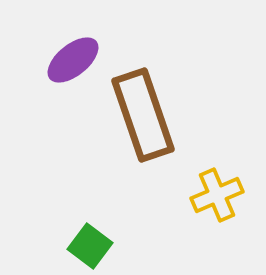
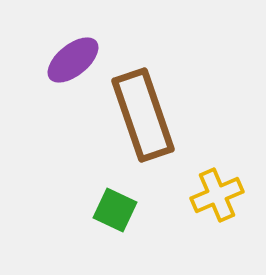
green square: moved 25 px right, 36 px up; rotated 12 degrees counterclockwise
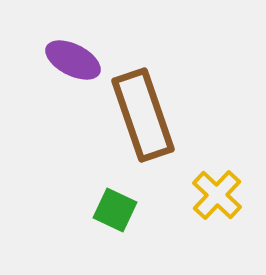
purple ellipse: rotated 66 degrees clockwise
yellow cross: rotated 24 degrees counterclockwise
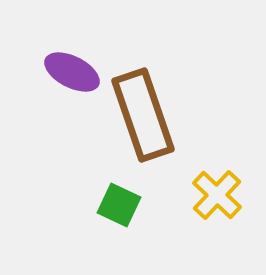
purple ellipse: moved 1 px left, 12 px down
green square: moved 4 px right, 5 px up
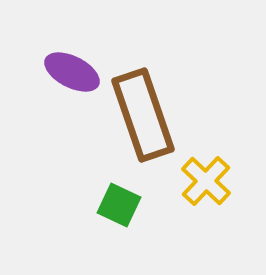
yellow cross: moved 11 px left, 14 px up
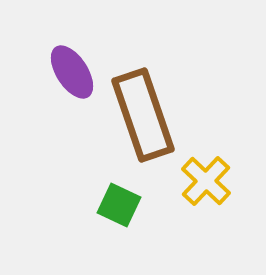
purple ellipse: rotated 30 degrees clockwise
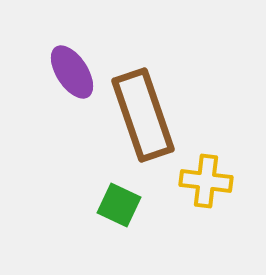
yellow cross: rotated 36 degrees counterclockwise
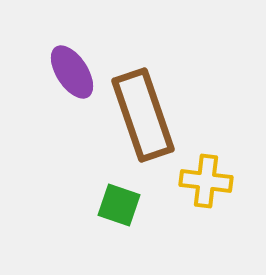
green square: rotated 6 degrees counterclockwise
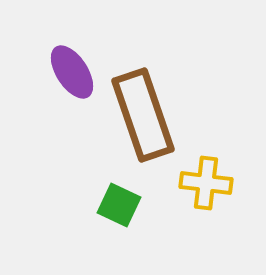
yellow cross: moved 2 px down
green square: rotated 6 degrees clockwise
